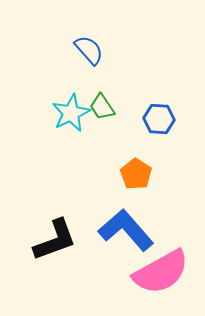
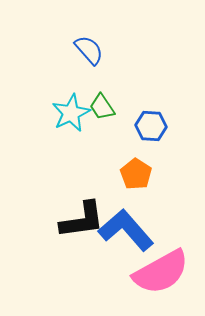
blue hexagon: moved 8 px left, 7 px down
black L-shape: moved 27 px right, 20 px up; rotated 12 degrees clockwise
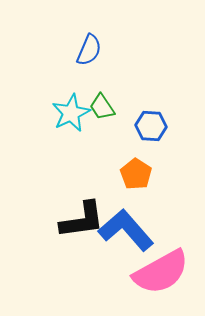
blue semicircle: rotated 64 degrees clockwise
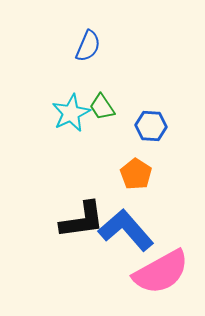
blue semicircle: moved 1 px left, 4 px up
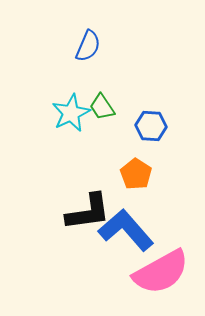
black L-shape: moved 6 px right, 8 px up
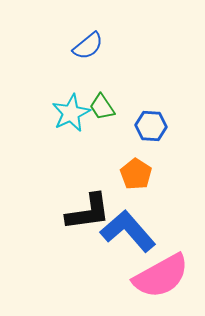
blue semicircle: rotated 28 degrees clockwise
blue L-shape: moved 2 px right, 1 px down
pink semicircle: moved 4 px down
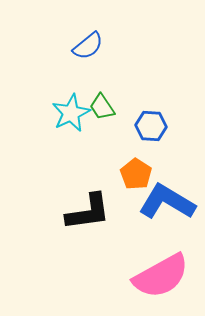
blue L-shape: moved 39 px right, 29 px up; rotated 18 degrees counterclockwise
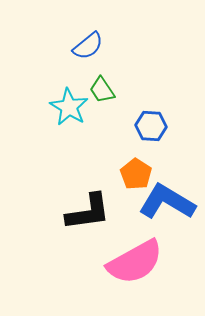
green trapezoid: moved 17 px up
cyan star: moved 2 px left, 6 px up; rotated 15 degrees counterclockwise
pink semicircle: moved 26 px left, 14 px up
